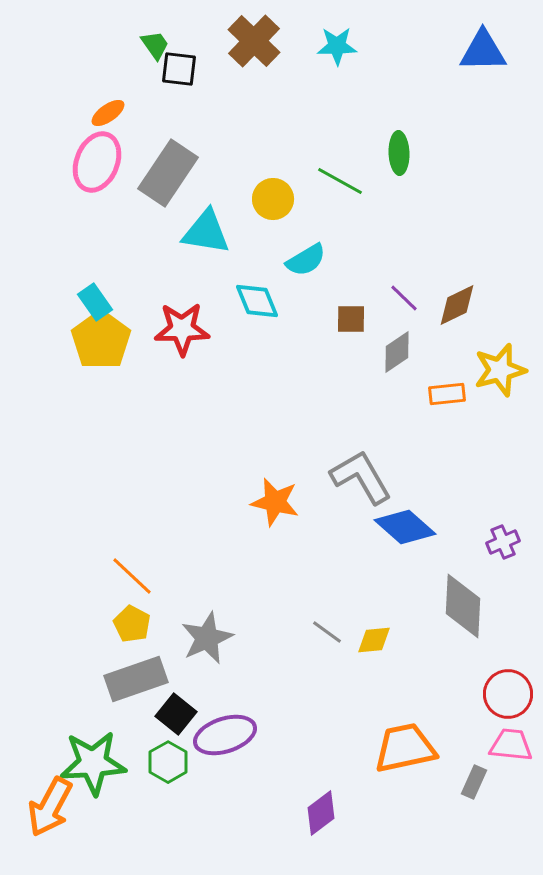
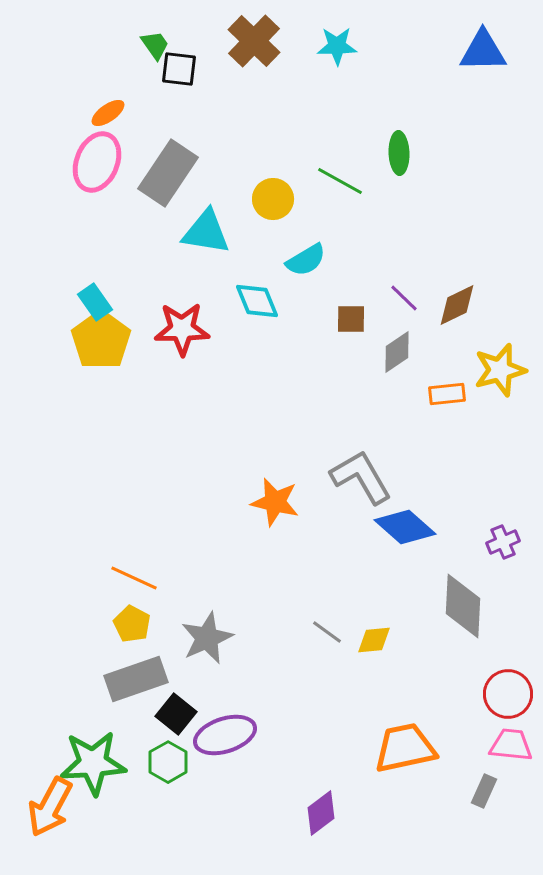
orange line at (132, 576): moved 2 px right, 2 px down; rotated 18 degrees counterclockwise
gray rectangle at (474, 782): moved 10 px right, 9 px down
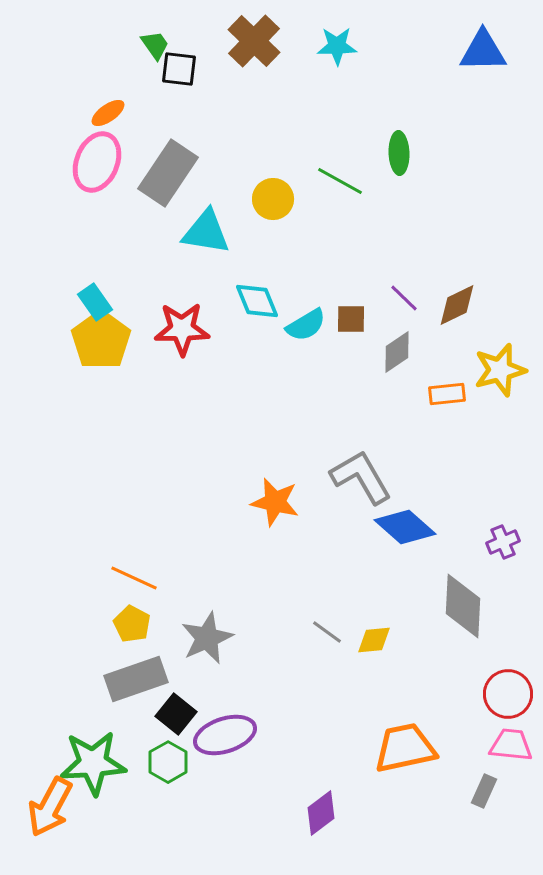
cyan semicircle at (306, 260): moved 65 px down
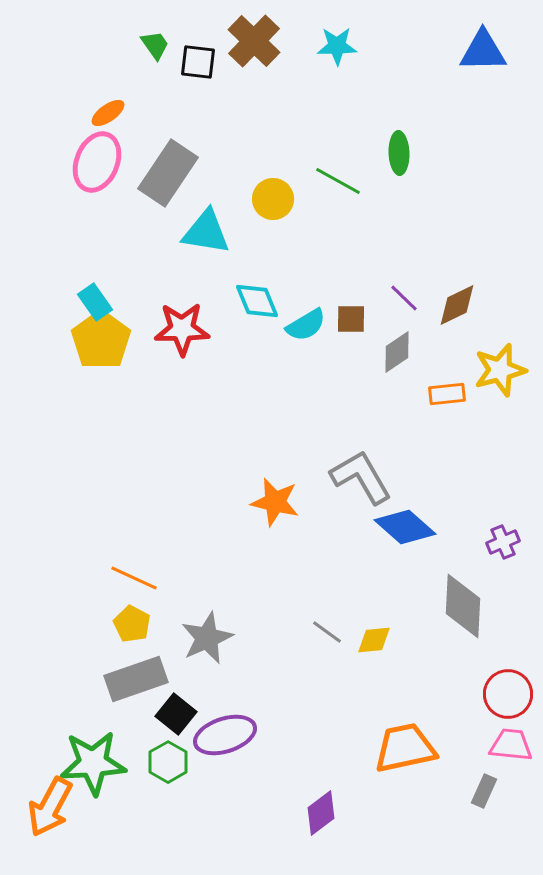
black square at (179, 69): moved 19 px right, 7 px up
green line at (340, 181): moved 2 px left
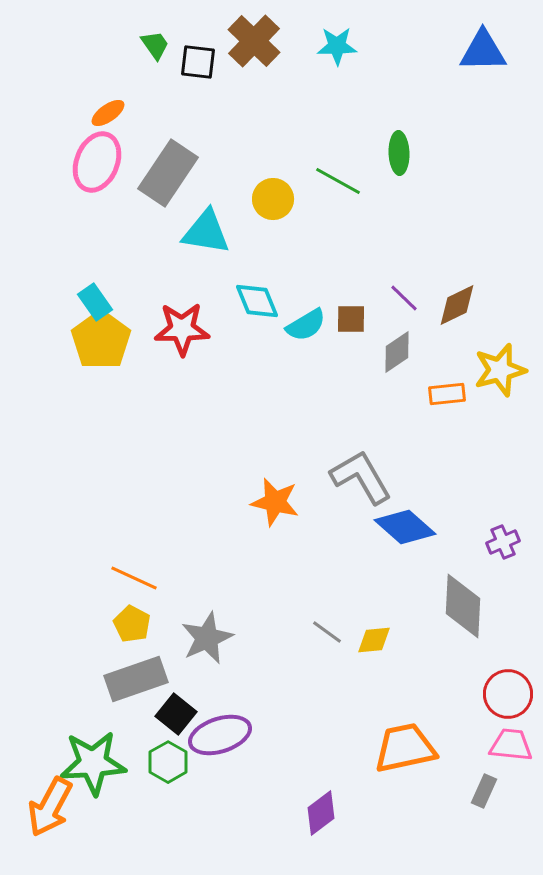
purple ellipse at (225, 735): moved 5 px left
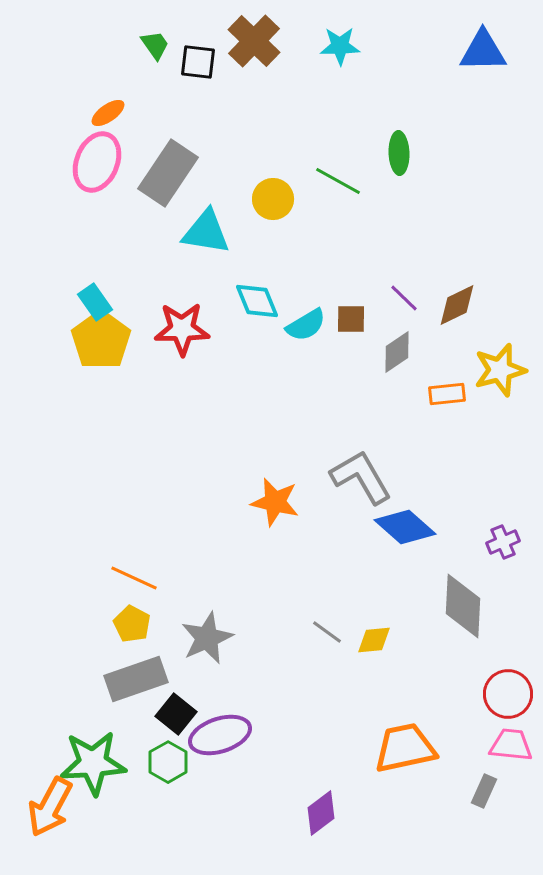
cyan star at (337, 46): moved 3 px right
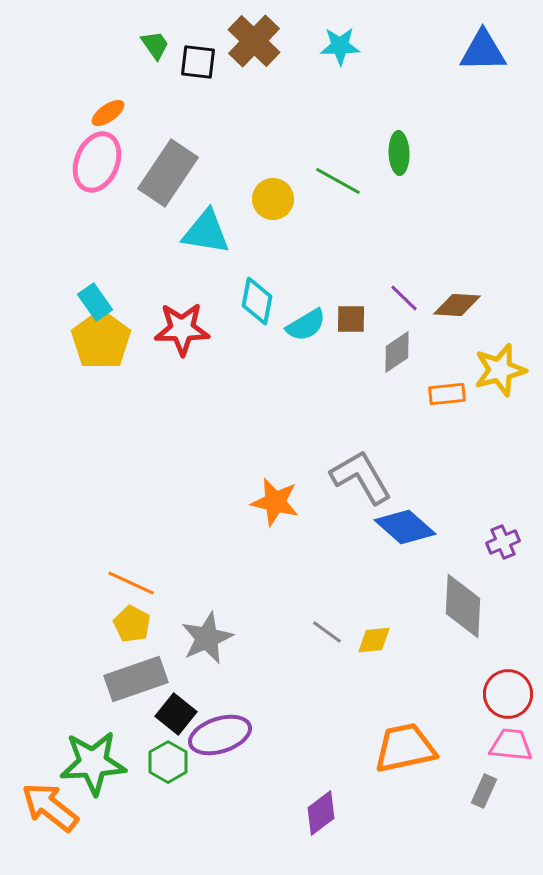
cyan diamond at (257, 301): rotated 33 degrees clockwise
brown diamond at (457, 305): rotated 30 degrees clockwise
orange line at (134, 578): moved 3 px left, 5 px down
orange arrow at (50, 807): rotated 100 degrees clockwise
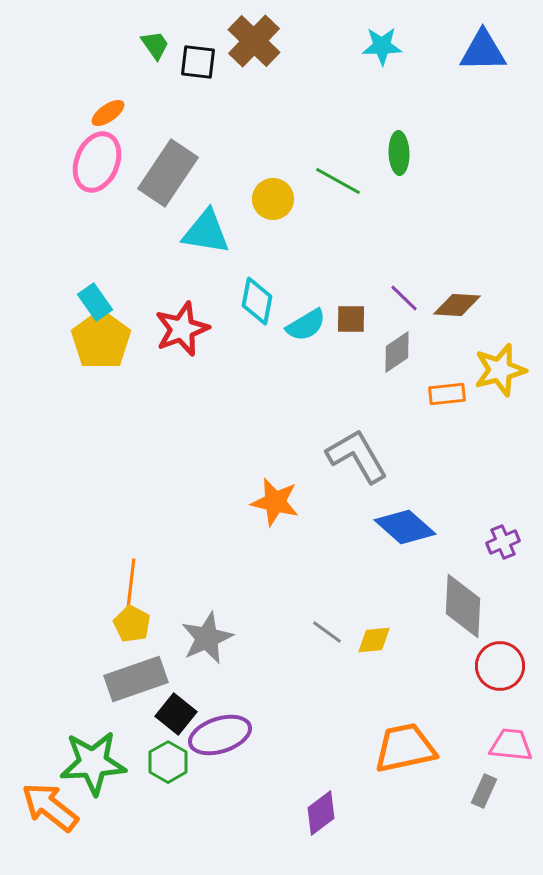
cyan star at (340, 46): moved 42 px right
red star at (182, 329): rotated 20 degrees counterclockwise
gray L-shape at (361, 477): moved 4 px left, 21 px up
orange line at (131, 583): rotated 72 degrees clockwise
red circle at (508, 694): moved 8 px left, 28 px up
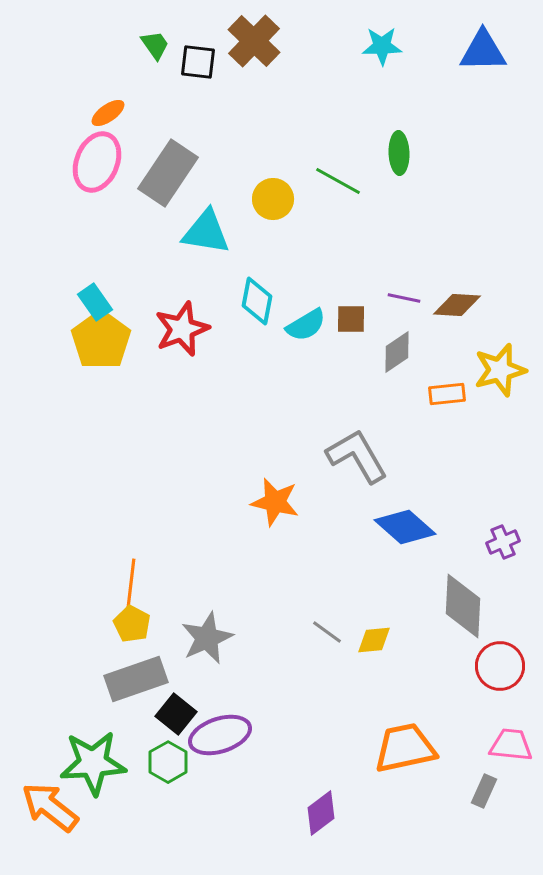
purple line at (404, 298): rotated 32 degrees counterclockwise
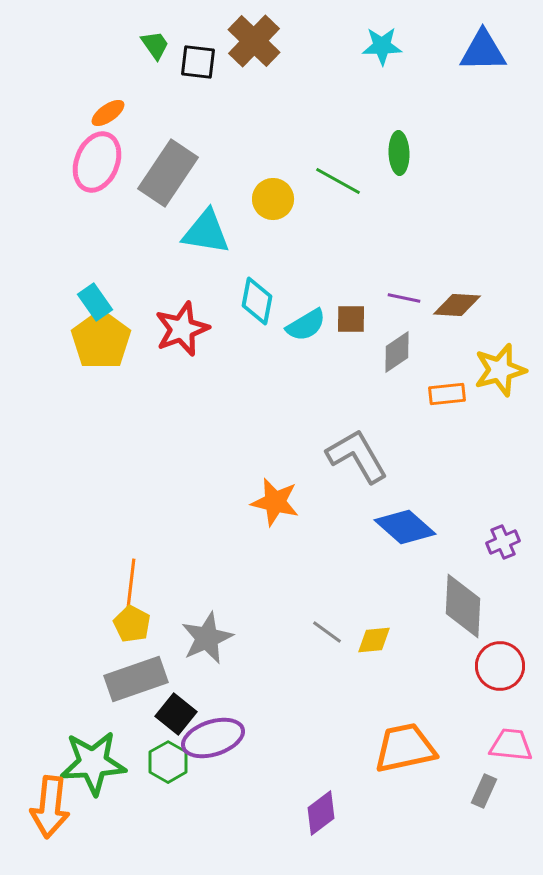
purple ellipse at (220, 735): moved 7 px left, 3 px down
orange arrow at (50, 807): rotated 122 degrees counterclockwise
